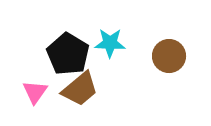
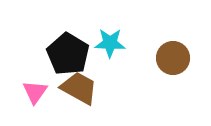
brown circle: moved 4 px right, 2 px down
brown trapezoid: moved 1 px left, 1 px up; rotated 111 degrees counterclockwise
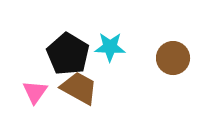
cyan star: moved 4 px down
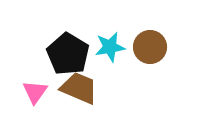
cyan star: rotated 12 degrees counterclockwise
brown circle: moved 23 px left, 11 px up
brown trapezoid: rotated 6 degrees counterclockwise
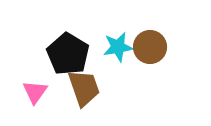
cyan star: moved 8 px right
brown trapezoid: moved 5 px right; rotated 48 degrees clockwise
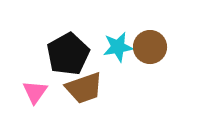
black pentagon: rotated 12 degrees clockwise
brown trapezoid: rotated 90 degrees clockwise
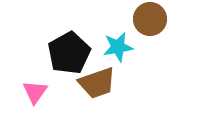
brown circle: moved 28 px up
black pentagon: moved 1 px right, 1 px up
brown trapezoid: moved 13 px right, 5 px up
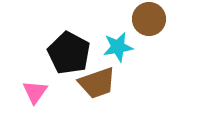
brown circle: moved 1 px left
black pentagon: rotated 15 degrees counterclockwise
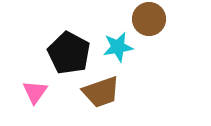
brown trapezoid: moved 4 px right, 9 px down
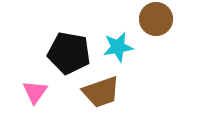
brown circle: moved 7 px right
black pentagon: rotated 18 degrees counterclockwise
